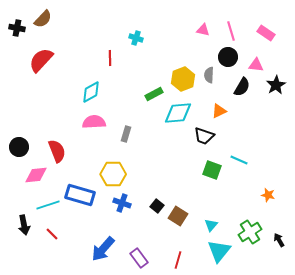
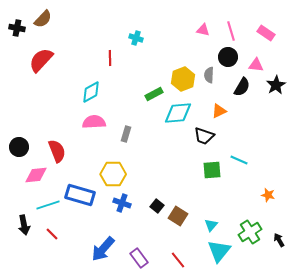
green square at (212, 170): rotated 24 degrees counterclockwise
red line at (178, 260): rotated 54 degrees counterclockwise
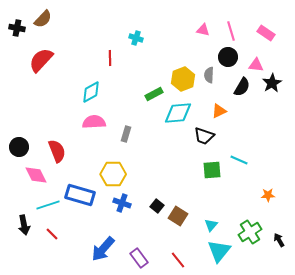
black star at (276, 85): moved 4 px left, 2 px up
pink diamond at (36, 175): rotated 70 degrees clockwise
orange star at (268, 195): rotated 16 degrees counterclockwise
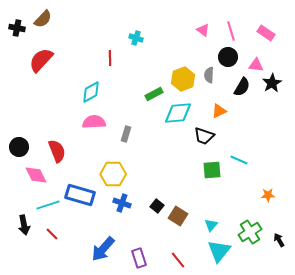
pink triangle at (203, 30): rotated 24 degrees clockwise
purple rectangle at (139, 258): rotated 18 degrees clockwise
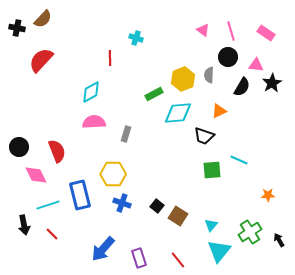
blue rectangle at (80, 195): rotated 60 degrees clockwise
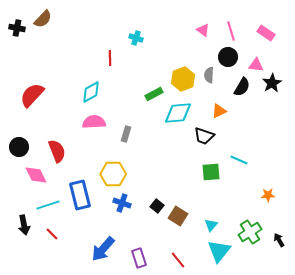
red semicircle at (41, 60): moved 9 px left, 35 px down
green square at (212, 170): moved 1 px left, 2 px down
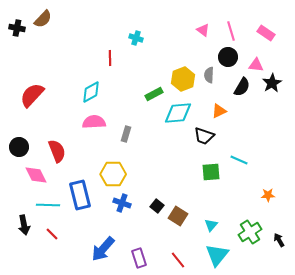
cyan line at (48, 205): rotated 20 degrees clockwise
cyan triangle at (219, 251): moved 2 px left, 4 px down
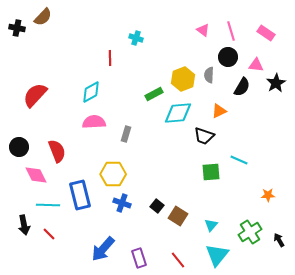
brown semicircle at (43, 19): moved 2 px up
black star at (272, 83): moved 4 px right
red semicircle at (32, 95): moved 3 px right
red line at (52, 234): moved 3 px left
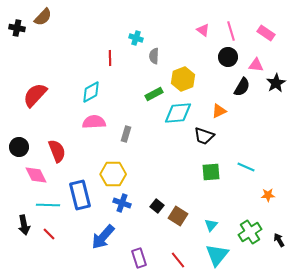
gray semicircle at (209, 75): moved 55 px left, 19 px up
cyan line at (239, 160): moved 7 px right, 7 px down
blue arrow at (103, 249): moved 12 px up
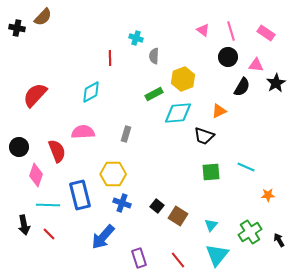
pink semicircle at (94, 122): moved 11 px left, 10 px down
pink diamond at (36, 175): rotated 45 degrees clockwise
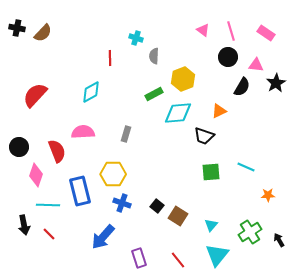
brown semicircle at (43, 17): moved 16 px down
blue rectangle at (80, 195): moved 4 px up
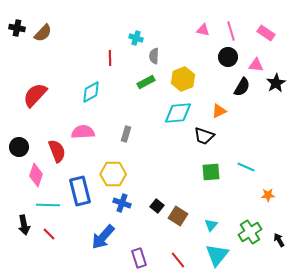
pink triangle at (203, 30): rotated 24 degrees counterclockwise
green rectangle at (154, 94): moved 8 px left, 12 px up
